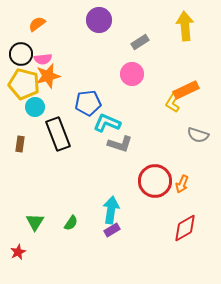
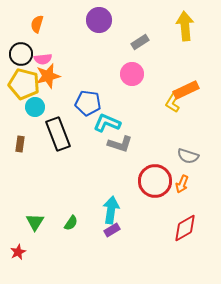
orange semicircle: rotated 36 degrees counterclockwise
blue pentagon: rotated 15 degrees clockwise
gray semicircle: moved 10 px left, 21 px down
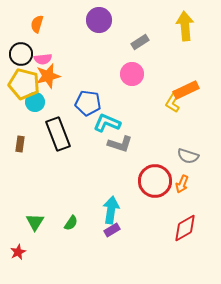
cyan circle: moved 5 px up
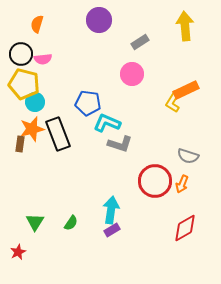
orange star: moved 16 px left, 53 px down
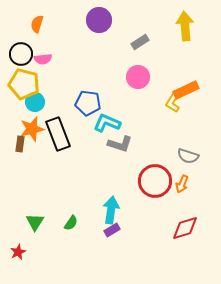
pink circle: moved 6 px right, 3 px down
red diamond: rotated 12 degrees clockwise
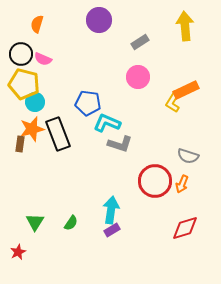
pink semicircle: rotated 30 degrees clockwise
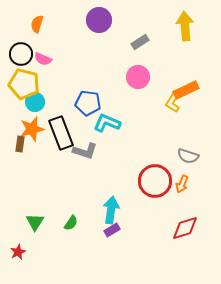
black rectangle: moved 3 px right, 1 px up
gray L-shape: moved 35 px left, 7 px down
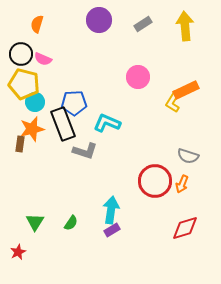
gray rectangle: moved 3 px right, 18 px up
blue pentagon: moved 14 px left; rotated 10 degrees counterclockwise
black rectangle: moved 2 px right, 9 px up
